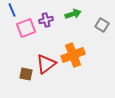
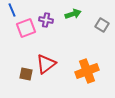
purple cross: rotated 24 degrees clockwise
orange cross: moved 14 px right, 16 px down
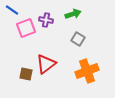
blue line: rotated 32 degrees counterclockwise
gray square: moved 24 px left, 14 px down
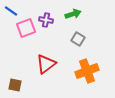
blue line: moved 1 px left, 1 px down
brown square: moved 11 px left, 11 px down
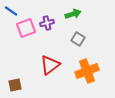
purple cross: moved 1 px right, 3 px down; rotated 24 degrees counterclockwise
red triangle: moved 4 px right, 1 px down
brown square: rotated 24 degrees counterclockwise
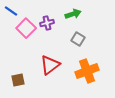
pink square: rotated 24 degrees counterclockwise
brown square: moved 3 px right, 5 px up
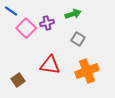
red triangle: rotated 45 degrees clockwise
brown square: rotated 24 degrees counterclockwise
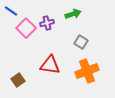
gray square: moved 3 px right, 3 px down
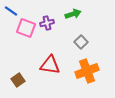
pink square: rotated 24 degrees counterclockwise
gray square: rotated 16 degrees clockwise
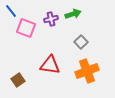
blue line: rotated 16 degrees clockwise
purple cross: moved 4 px right, 4 px up
